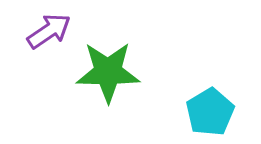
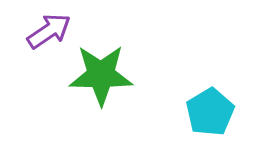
green star: moved 7 px left, 3 px down
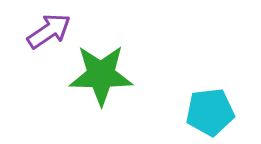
cyan pentagon: rotated 24 degrees clockwise
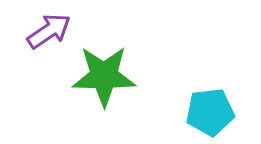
green star: moved 3 px right, 1 px down
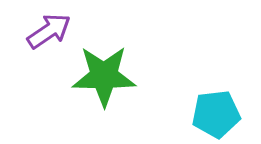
cyan pentagon: moved 6 px right, 2 px down
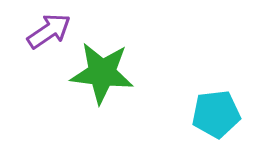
green star: moved 2 px left, 3 px up; rotated 6 degrees clockwise
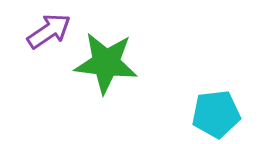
green star: moved 4 px right, 10 px up
